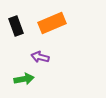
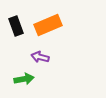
orange rectangle: moved 4 px left, 2 px down
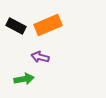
black rectangle: rotated 42 degrees counterclockwise
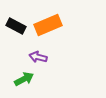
purple arrow: moved 2 px left
green arrow: rotated 18 degrees counterclockwise
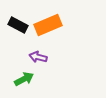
black rectangle: moved 2 px right, 1 px up
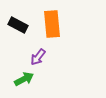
orange rectangle: moved 4 px right, 1 px up; rotated 72 degrees counterclockwise
purple arrow: rotated 66 degrees counterclockwise
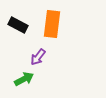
orange rectangle: rotated 12 degrees clockwise
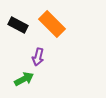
orange rectangle: rotated 52 degrees counterclockwise
purple arrow: rotated 24 degrees counterclockwise
